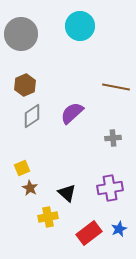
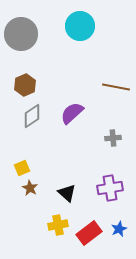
yellow cross: moved 10 px right, 8 px down
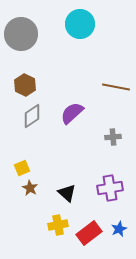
cyan circle: moved 2 px up
brown hexagon: rotated 10 degrees counterclockwise
gray cross: moved 1 px up
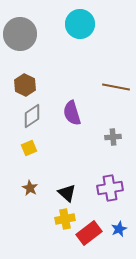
gray circle: moved 1 px left
purple semicircle: rotated 65 degrees counterclockwise
yellow square: moved 7 px right, 20 px up
yellow cross: moved 7 px right, 6 px up
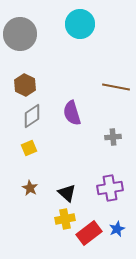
blue star: moved 2 px left
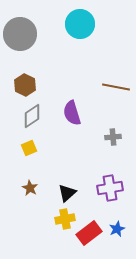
black triangle: rotated 36 degrees clockwise
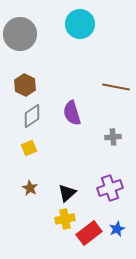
purple cross: rotated 10 degrees counterclockwise
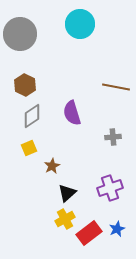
brown star: moved 22 px right, 22 px up; rotated 14 degrees clockwise
yellow cross: rotated 18 degrees counterclockwise
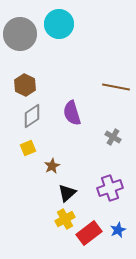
cyan circle: moved 21 px left
gray cross: rotated 35 degrees clockwise
yellow square: moved 1 px left
blue star: moved 1 px right, 1 px down
